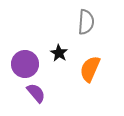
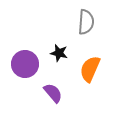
black star: rotated 18 degrees counterclockwise
purple semicircle: moved 17 px right
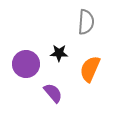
black star: rotated 12 degrees counterclockwise
purple circle: moved 1 px right
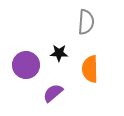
purple circle: moved 1 px down
orange semicircle: rotated 24 degrees counterclockwise
purple semicircle: rotated 90 degrees counterclockwise
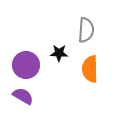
gray semicircle: moved 8 px down
purple semicircle: moved 30 px left, 3 px down; rotated 70 degrees clockwise
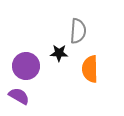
gray semicircle: moved 8 px left, 1 px down
purple circle: moved 1 px down
purple semicircle: moved 4 px left
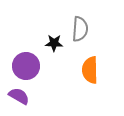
gray semicircle: moved 2 px right, 2 px up
black star: moved 5 px left, 10 px up
orange semicircle: moved 1 px down
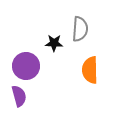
purple semicircle: rotated 45 degrees clockwise
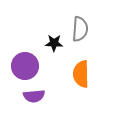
purple circle: moved 1 px left
orange semicircle: moved 9 px left, 4 px down
purple semicircle: moved 15 px right; rotated 100 degrees clockwise
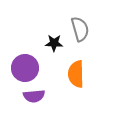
gray semicircle: rotated 20 degrees counterclockwise
purple circle: moved 2 px down
orange semicircle: moved 5 px left
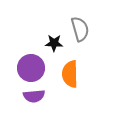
purple circle: moved 6 px right
orange semicircle: moved 6 px left
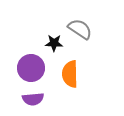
gray semicircle: rotated 40 degrees counterclockwise
purple semicircle: moved 1 px left, 3 px down
